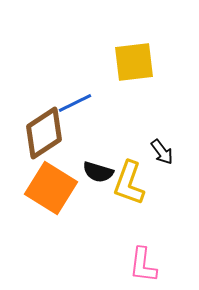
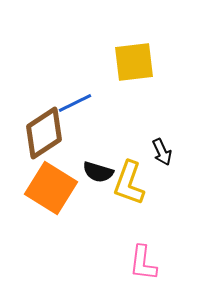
black arrow: rotated 12 degrees clockwise
pink L-shape: moved 2 px up
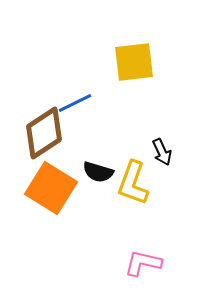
yellow L-shape: moved 4 px right
pink L-shape: rotated 96 degrees clockwise
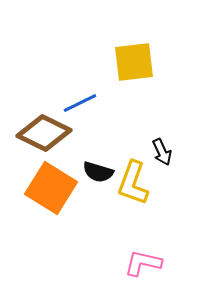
blue line: moved 5 px right
brown diamond: rotated 60 degrees clockwise
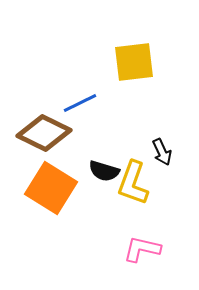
black semicircle: moved 6 px right, 1 px up
pink L-shape: moved 1 px left, 14 px up
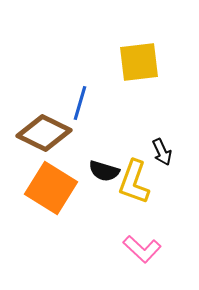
yellow square: moved 5 px right
blue line: rotated 48 degrees counterclockwise
yellow L-shape: moved 1 px right, 1 px up
pink L-shape: rotated 150 degrees counterclockwise
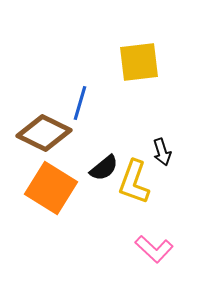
black arrow: rotated 8 degrees clockwise
black semicircle: moved 3 px up; rotated 56 degrees counterclockwise
pink L-shape: moved 12 px right
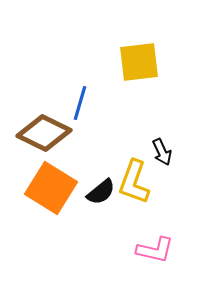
black arrow: rotated 8 degrees counterclockwise
black semicircle: moved 3 px left, 24 px down
pink L-shape: moved 1 px right, 1 px down; rotated 30 degrees counterclockwise
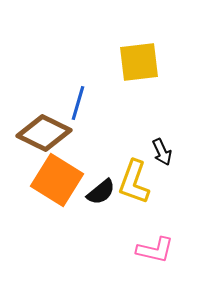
blue line: moved 2 px left
orange square: moved 6 px right, 8 px up
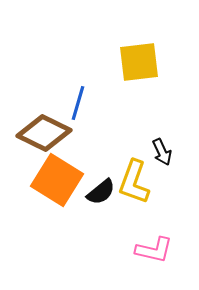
pink L-shape: moved 1 px left
